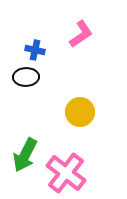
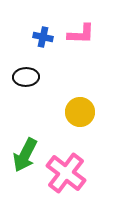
pink L-shape: rotated 36 degrees clockwise
blue cross: moved 8 px right, 13 px up
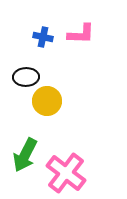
yellow circle: moved 33 px left, 11 px up
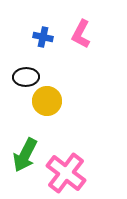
pink L-shape: rotated 116 degrees clockwise
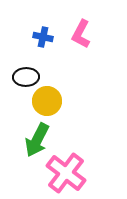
green arrow: moved 12 px right, 15 px up
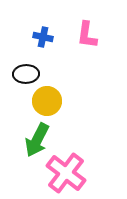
pink L-shape: moved 6 px right, 1 px down; rotated 20 degrees counterclockwise
black ellipse: moved 3 px up
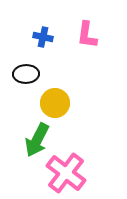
yellow circle: moved 8 px right, 2 px down
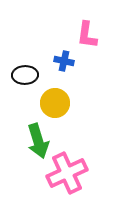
blue cross: moved 21 px right, 24 px down
black ellipse: moved 1 px left, 1 px down
green arrow: moved 1 px right, 1 px down; rotated 44 degrees counterclockwise
pink cross: moved 1 px right; rotated 27 degrees clockwise
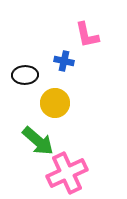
pink L-shape: rotated 20 degrees counterclockwise
green arrow: rotated 32 degrees counterclockwise
